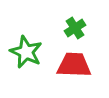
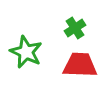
red trapezoid: moved 6 px right
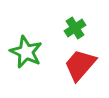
red trapezoid: rotated 51 degrees counterclockwise
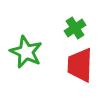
red trapezoid: rotated 39 degrees counterclockwise
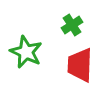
green cross: moved 3 px left, 3 px up
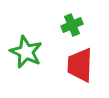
green cross: rotated 10 degrees clockwise
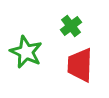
green cross: moved 1 px left, 1 px down; rotated 15 degrees counterclockwise
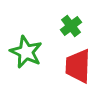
red trapezoid: moved 2 px left, 1 px down
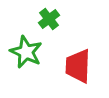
green cross: moved 22 px left, 7 px up
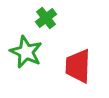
green cross: moved 3 px left, 1 px up
